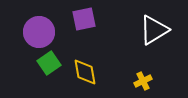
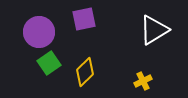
yellow diamond: rotated 56 degrees clockwise
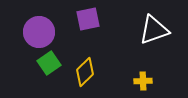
purple square: moved 4 px right
white triangle: rotated 12 degrees clockwise
yellow cross: rotated 24 degrees clockwise
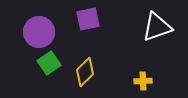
white triangle: moved 3 px right, 3 px up
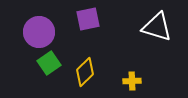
white triangle: rotated 36 degrees clockwise
yellow cross: moved 11 px left
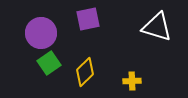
purple circle: moved 2 px right, 1 px down
